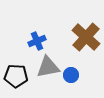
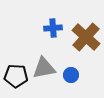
blue cross: moved 16 px right, 13 px up; rotated 18 degrees clockwise
gray triangle: moved 4 px left, 1 px down
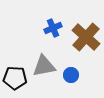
blue cross: rotated 18 degrees counterclockwise
gray triangle: moved 2 px up
black pentagon: moved 1 px left, 2 px down
